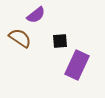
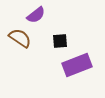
purple rectangle: rotated 44 degrees clockwise
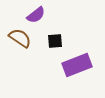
black square: moved 5 px left
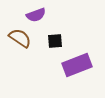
purple semicircle: rotated 18 degrees clockwise
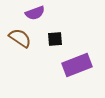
purple semicircle: moved 1 px left, 2 px up
black square: moved 2 px up
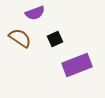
black square: rotated 21 degrees counterclockwise
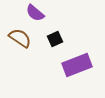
purple semicircle: rotated 60 degrees clockwise
